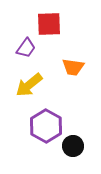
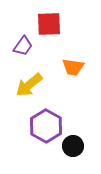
purple trapezoid: moved 3 px left, 2 px up
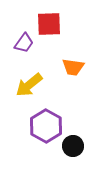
purple trapezoid: moved 1 px right, 3 px up
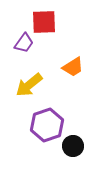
red square: moved 5 px left, 2 px up
orange trapezoid: rotated 40 degrees counterclockwise
purple hexagon: moved 1 px right, 1 px up; rotated 12 degrees clockwise
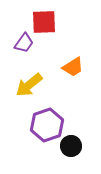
black circle: moved 2 px left
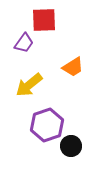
red square: moved 2 px up
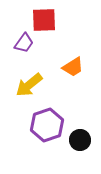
black circle: moved 9 px right, 6 px up
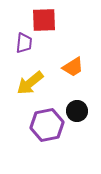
purple trapezoid: rotated 30 degrees counterclockwise
yellow arrow: moved 1 px right, 2 px up
purple hexagon: rotated 8 degrees clockwise
black circle: moved 3 px left, 29 px up
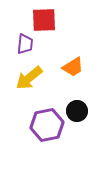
purple trapezoid: moved 1 px right, 1 px down
yellow arrow: moved 1 px left, 5 px up
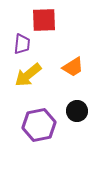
purple trapezoid: moved 3 px left
yellow arrow: moved 1 px left, 3 px up
purple hexagon: moved 8 px left
